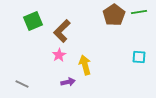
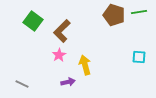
brown pentagon: rotated 20 degrees counterclockwise
green square: rotated 30 degrees counterclockwise
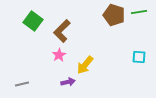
yellow arrow: rotated 126 degrees counterclockwise
gray line: rotated 40 degrees counterclockwise
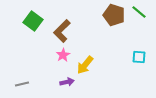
green line: rotated 49 degrees clockwise
pink star: moved 4 px right
purple arrow: moved 1 px left
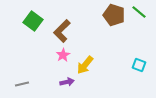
cyan square: moved 8 px down; rotated 16 degrees clockwise
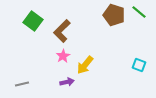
pink star: moved 1 px down
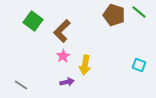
yellow arrow: rotated 30 degrees counterclockwise
gray line: moved 1 px left, 1 px down; rotated 48 degrees clockwise
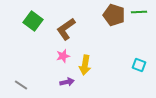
green line: rotated 42 degrees counterclockwise
brown L-shape: moved 4 px right, 2 px up; rotated 10 degrees clockwise
pink star: rotated 16 degrees clockwise
